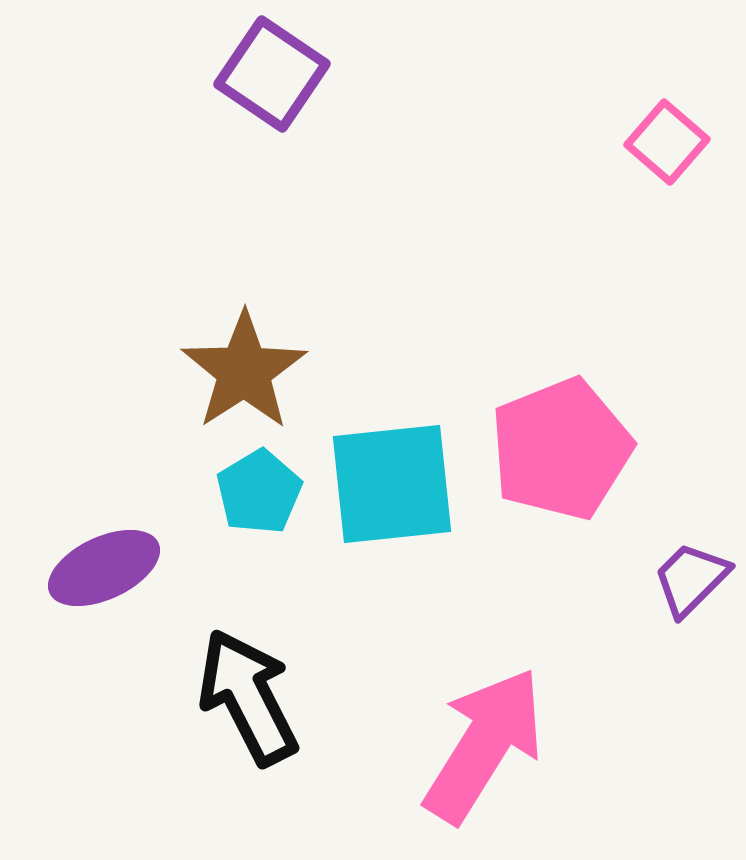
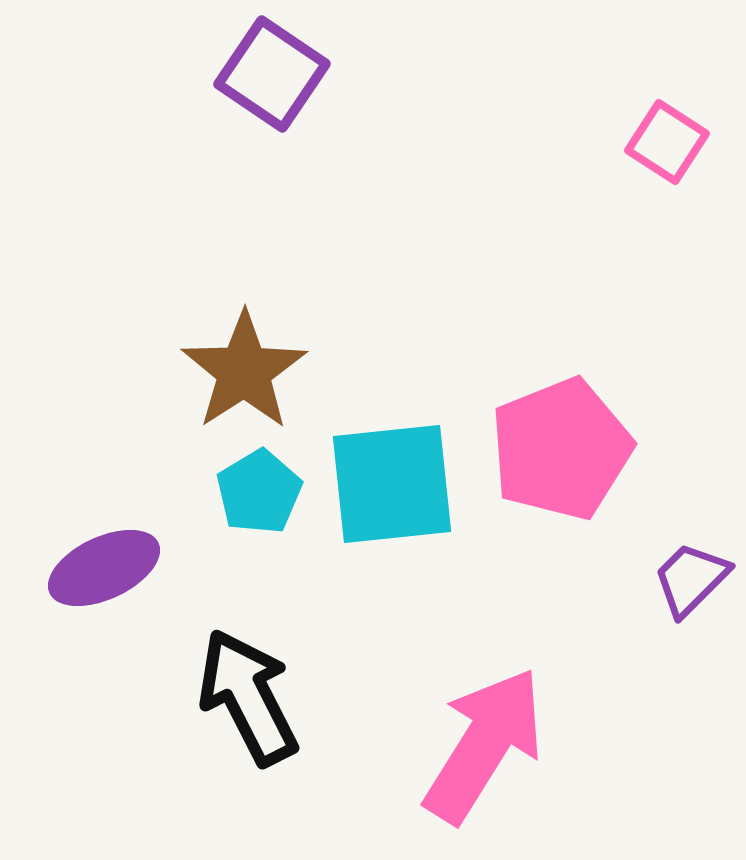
pink square: rotated 8 degrees counterclockwise
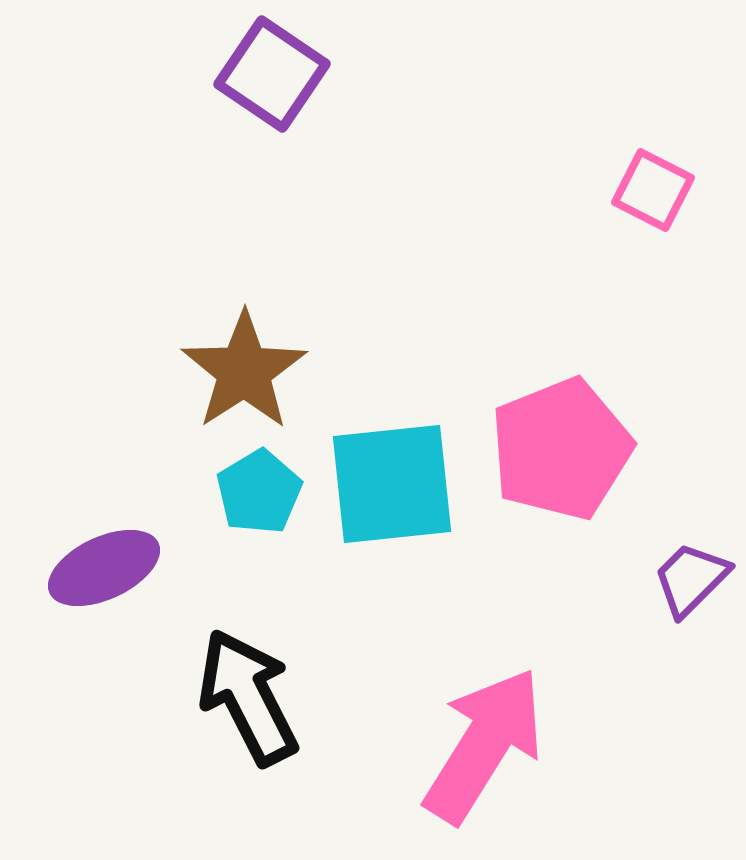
pink square: moved 14 px left, 48 px down; rotated 6 degrees counterclockwise
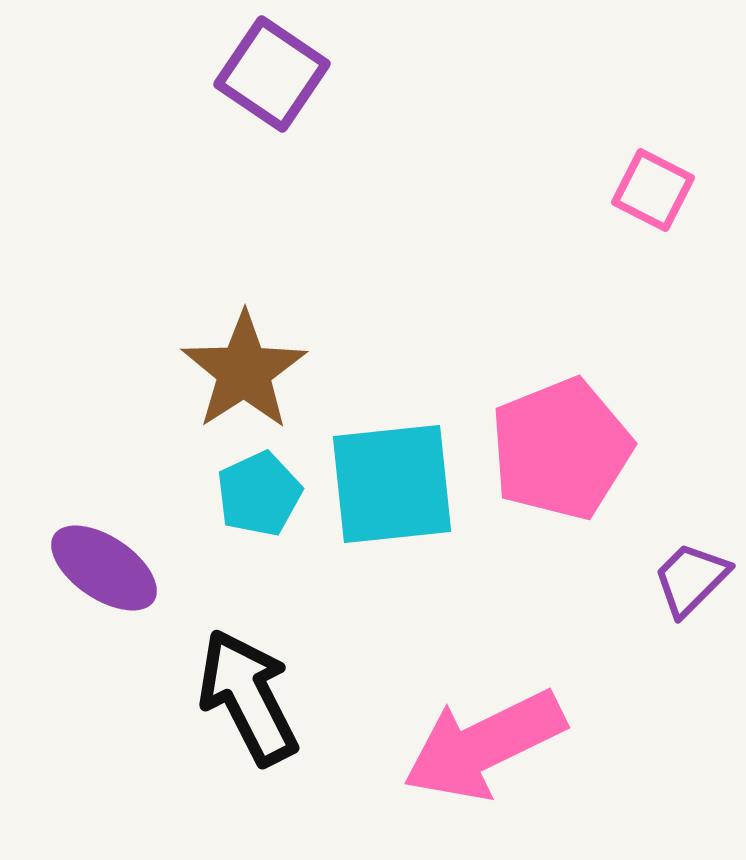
cyan pentagon: moved 2 px down; rotated 6 degrees clockwise
purple ellipse: rotated 59 degrees clockwise
pink arrow: rotated 148 degrees counterclockwise
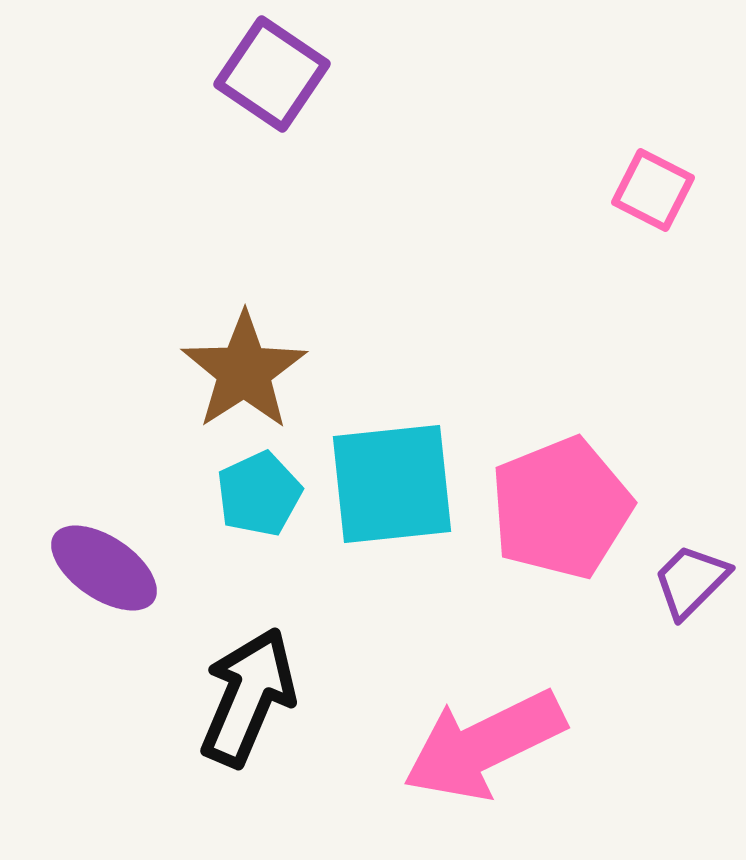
pink pentagon: moved 59 px down
purple trapezoid: moved 2 px down
black arrow: rotated 50 degrees clockwise
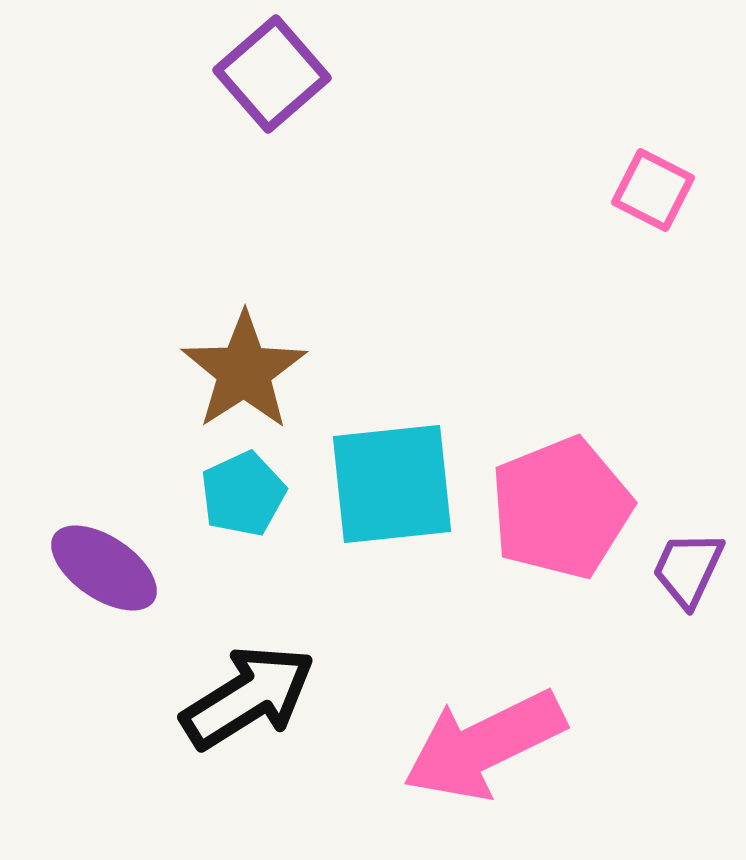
purple square: rotated 15 degrees clockwise
cyan pentagon: moved 16 px left
purple trapezoid: moved 3 px left, 12 px up; rotated 20 degrees counterclockwise
black arrow: rotated 35 degrees clockwise
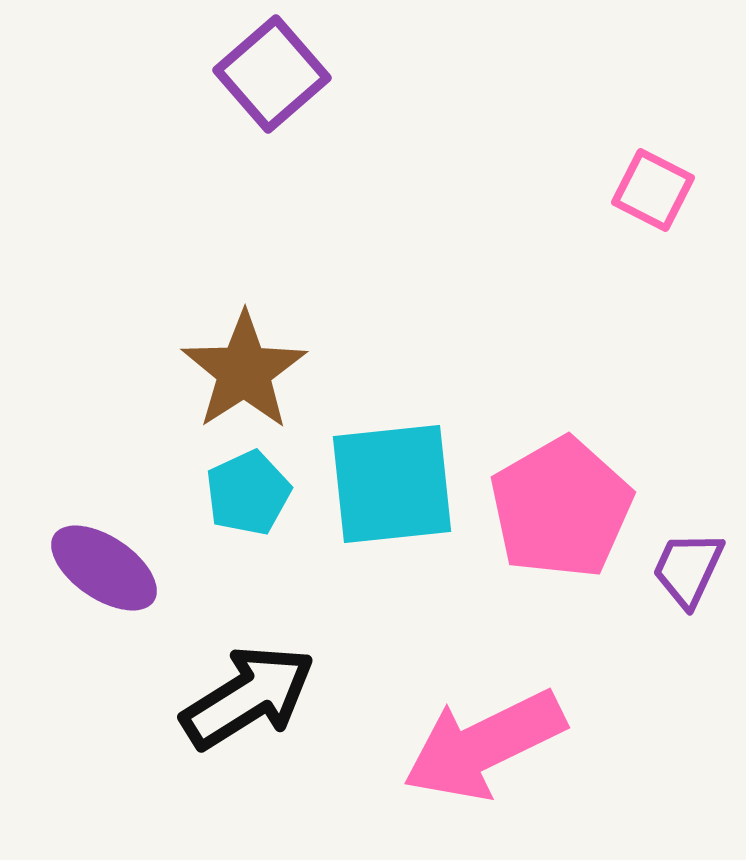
cyan pentagon: moved 5 px right, 1 px up
pink pentagon: rotated 8 degrees counterclockwise
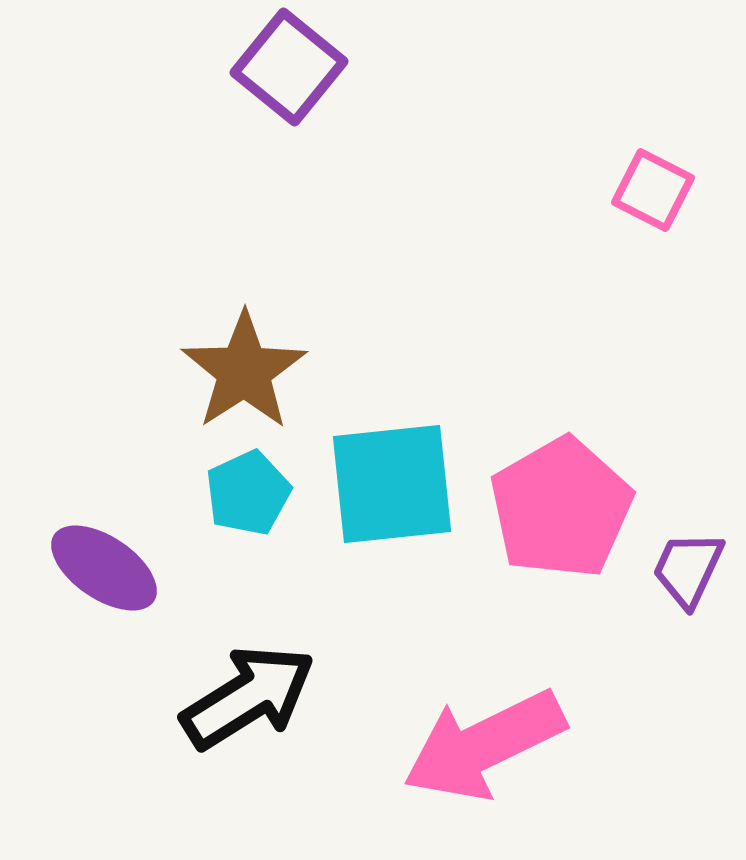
purple square: moved 17 px right, 7 px up; rotated 10 degrees counterclockwise
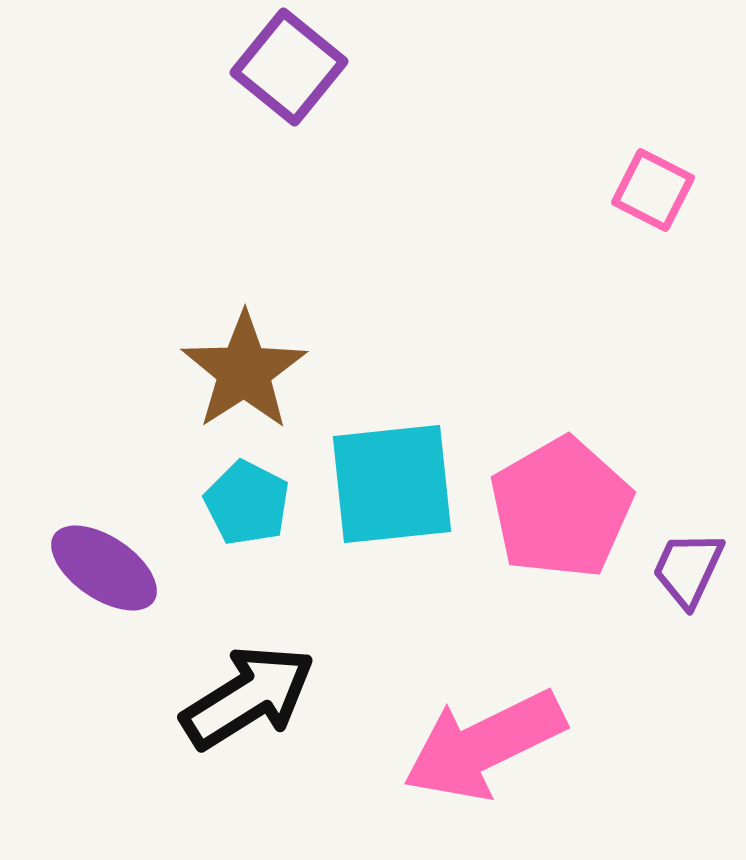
cyan pentagon: moved 1 px left, 10 px down; rotated 20 degrees counterclockwise
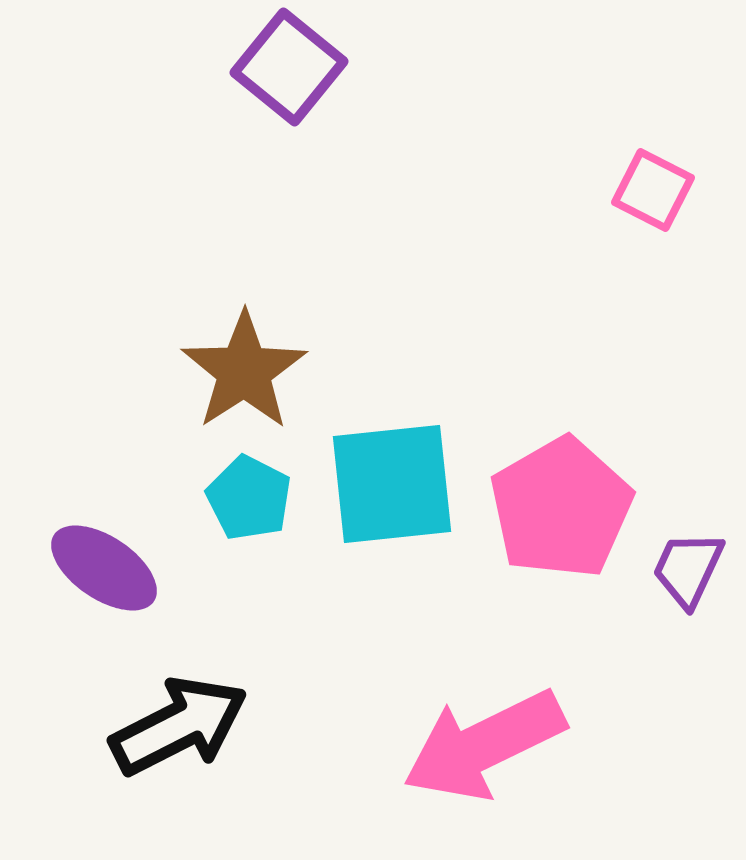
cyan pentagon: moved 2 px right, 5 px up
black arrow: moved 69 px left, 29 px down; rotated 5 degrees clockwise
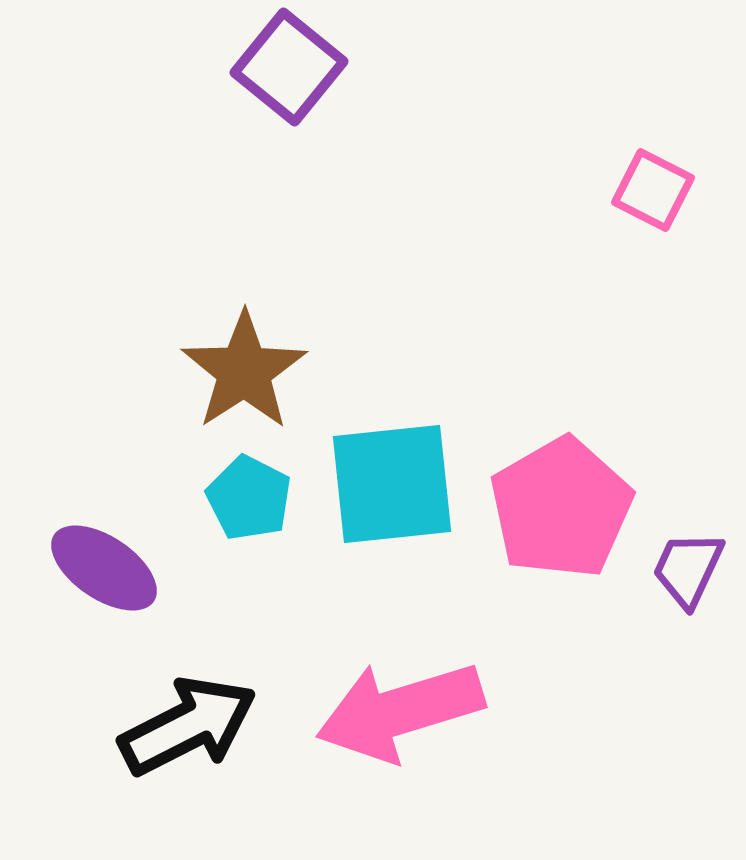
black arrow: moved 9 px right
pink arrow: moved 84 px left, 34 px up; rotated 9 degrees clockwise
